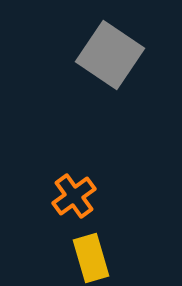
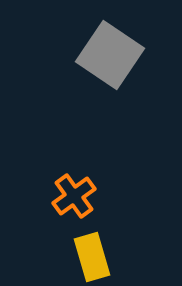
yellow rectangle: moved 1 px right, 1 px up
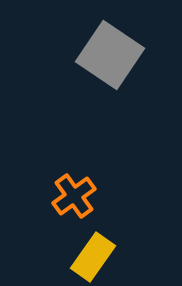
yellow rectangle: moved 1 px right; rotated 51 degrees clockwise
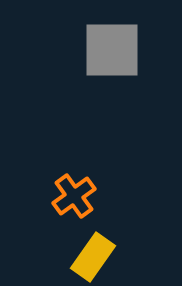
gray square: moved 2 px right, 5 px up; rotated 34 degrees counterclockwise
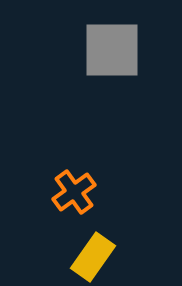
orange cross: moved 4 px up
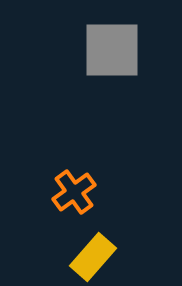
yellow rectangle: rotated 6 degrees clockwise
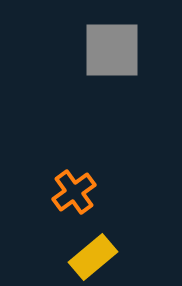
yellow rectangle: rotated 9 degrees clockwise
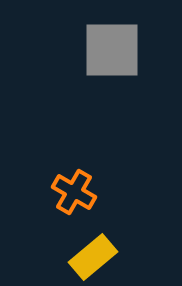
orange cross: rotated 24 degrees counterclockwise
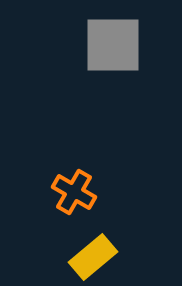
gray square: moved 1 px right, 5 px up
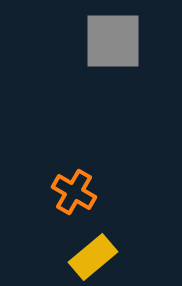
gray square: moved 4 px up
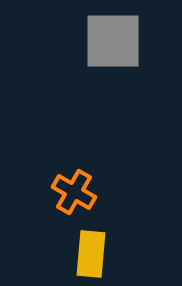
yellow rectangle: moved 2 px left, 3 px up; rotated 45 degrees counterclockwise
